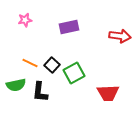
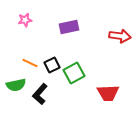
black square: rotated 21 degrees clockwise
black L-shape: moved 2 px down; rotated 35 degrees clockwise
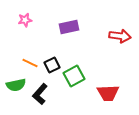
green square: moved 3 px down
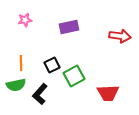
orange line: moved 9 px left; rotated 63 degrees clockwise
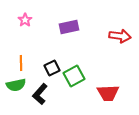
pink star: rotated 24 degrees counterclockwise
black square: moved 3 px down
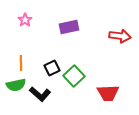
green square: rotated 15 degrees counterclockwise
black L-shape: rotated 90 degrees counterclockwise
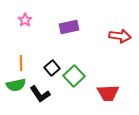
black square: rotated 14 degrees counterclockwise
black L-shape: rotated 15 degrees clockwise
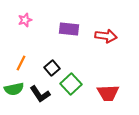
pink star: rotated 16 degrees clockwise
purple rectangle: moved 2 px down; rotated 18 degrees clockwise
red arrow: moved 14 px left
orange line: rotated 28 degrees clockwise
green square: moved 3 px left, 8 px down
green semicircle: moved 2 px left, 4 px down
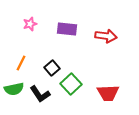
pink star: moved 5 px right, 4 px down
purple rectangle: moved 2 px left
